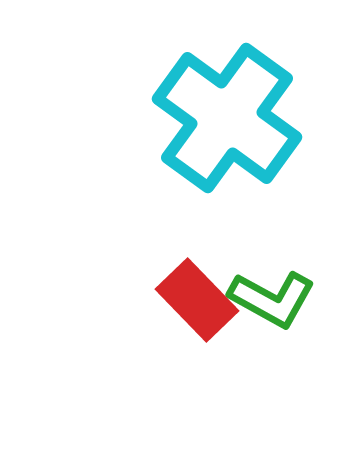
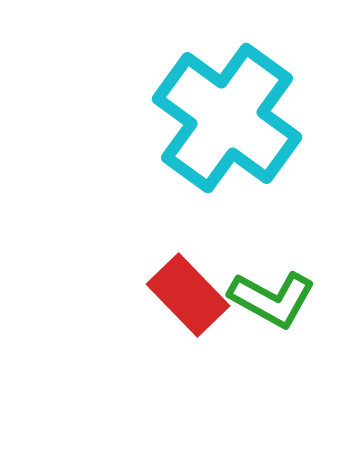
red rectangle: moved 9 px left, 5 px up
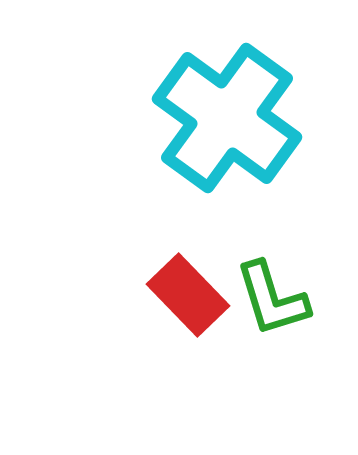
green L-shape: rotated 44 degrees clockwise
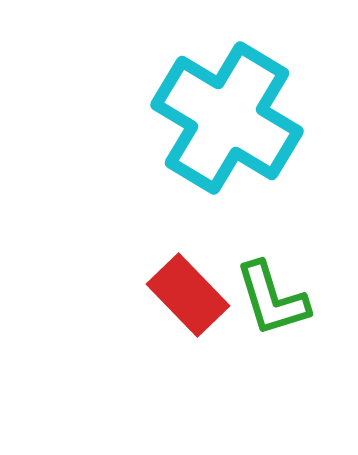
cyan cross: rotated 5 degrees counterclockwise
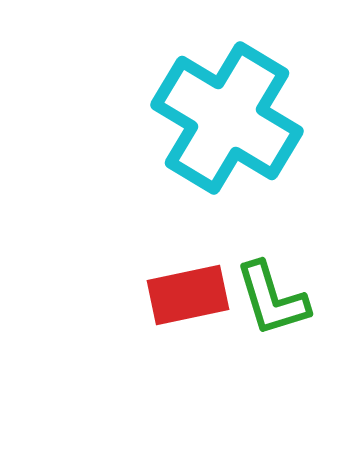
red rectangle: rotated 58 degrees counterclockwise
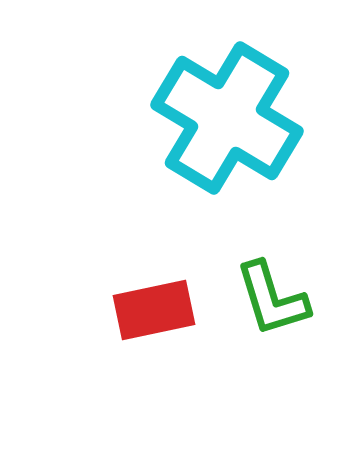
red rectangle: moved 34 px left, 15 px down
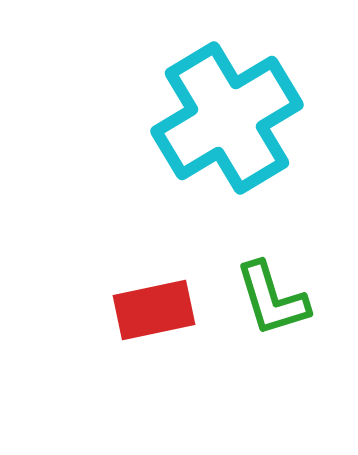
cyan cross: rotated 28 degrees clockwise
